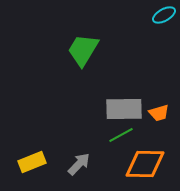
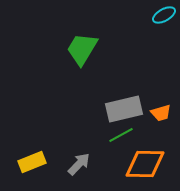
green trapezoid: moved 1 px left, 1 px up
gray rectangle: rotated 12 degrees counterclockwise
orange trapezoid: moved 2 px right
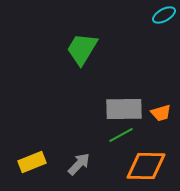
gray rectangle: rotated 12 degrees clockwise
orange diamond: moved 1 px right, 2 px down
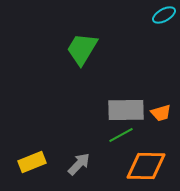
gray rectangle: moved 2 px right, 1 px down
